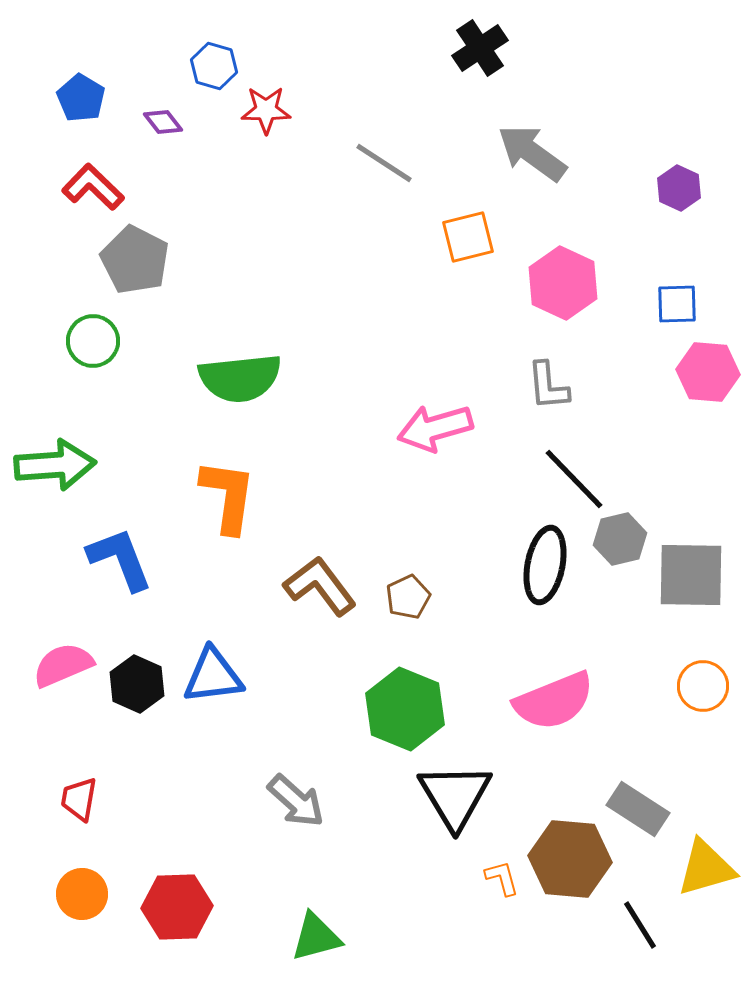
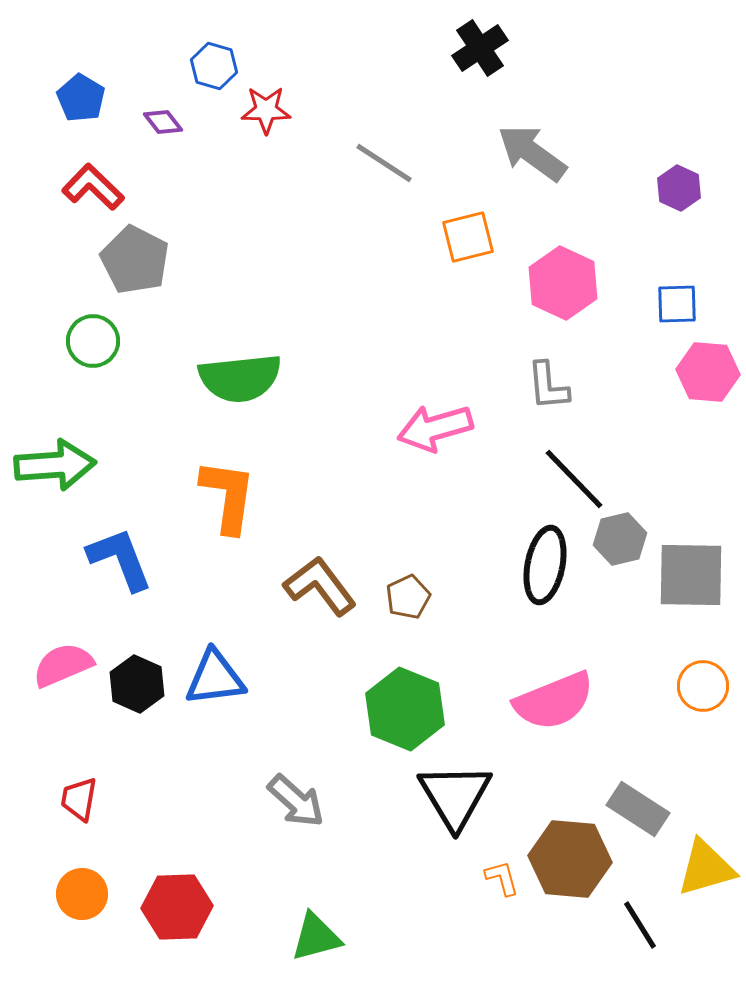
blue triangle at (213, 676): moved 2 px right, 2 px down
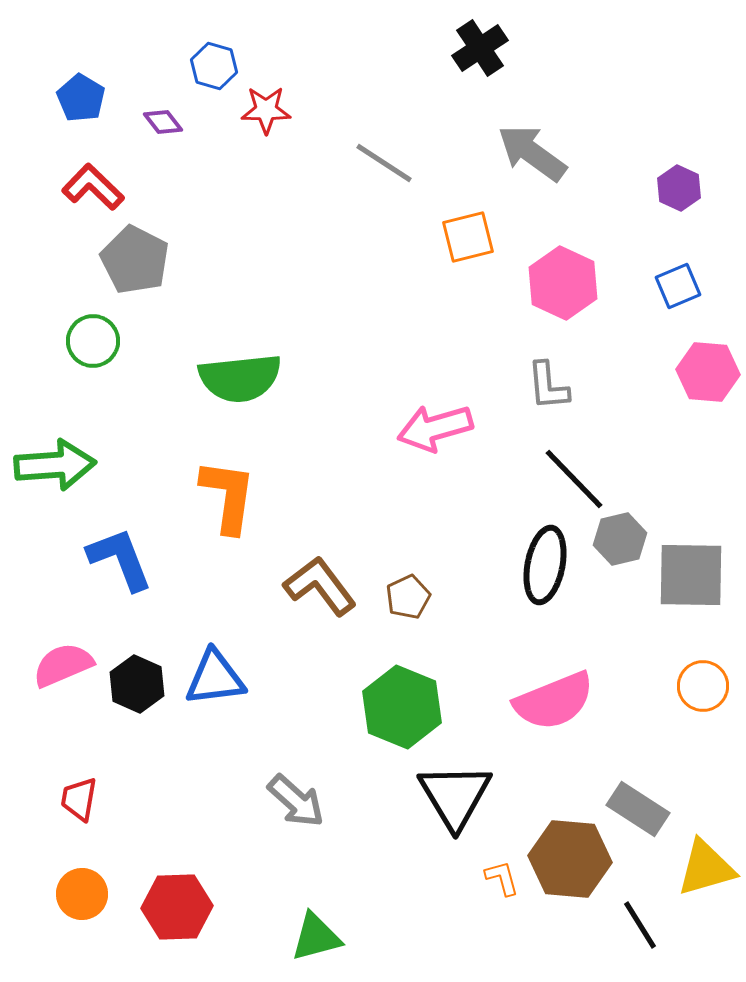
blue square at (677, 304): moved 1 px right, 18 px up; rotated 21 degrees counterclockwise
green hexagon at (405, 709): moved 3 px left, 2 px up
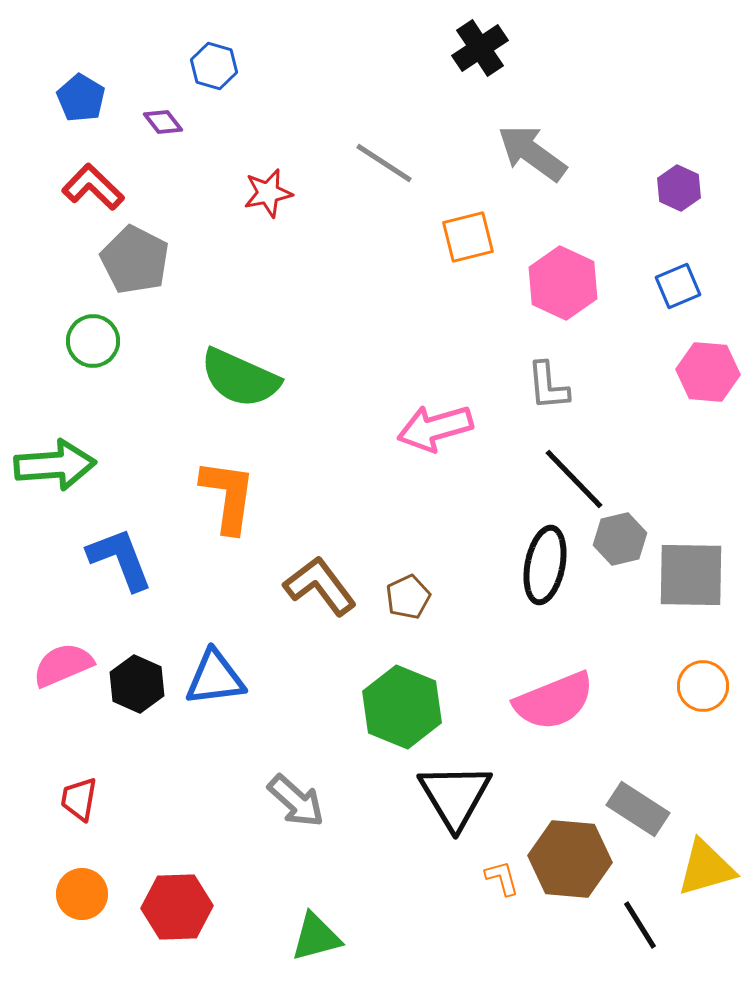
red star at (266, 110): moved 2 px right, 83 px down; rotated 12 degrees counterclockwise
green semicircle at (240, 378): rotated 30 degrees clockwise
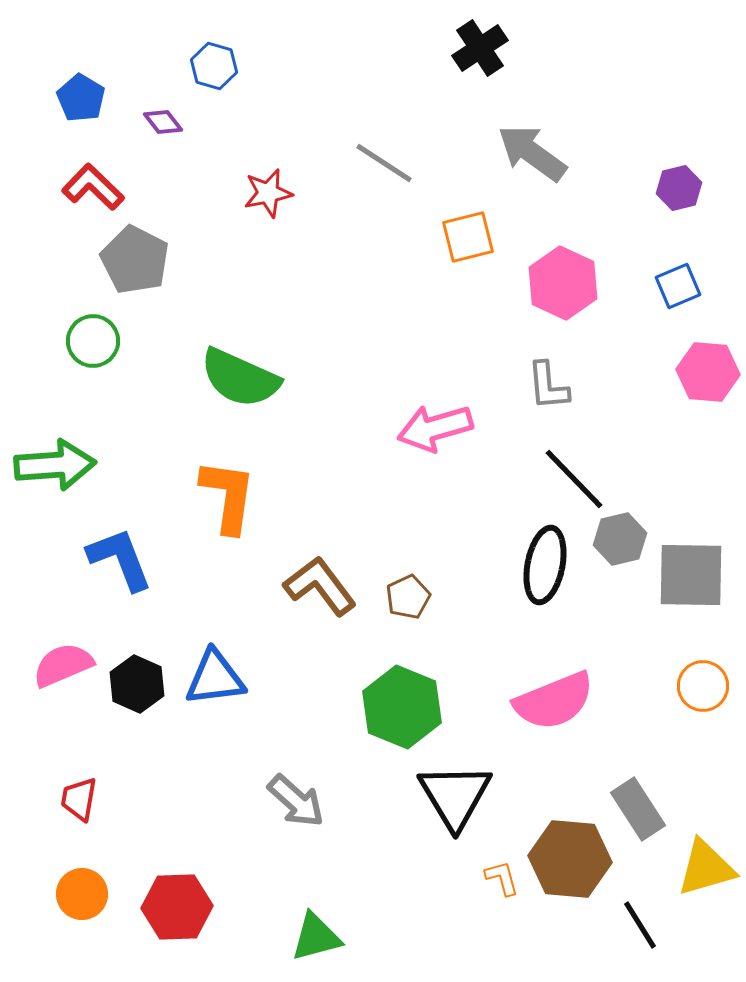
purple hexagon at (679, 188): rotated 21 degrees clockwise
gray rectangle at (638, 809): rotated 24 degrees clockwise
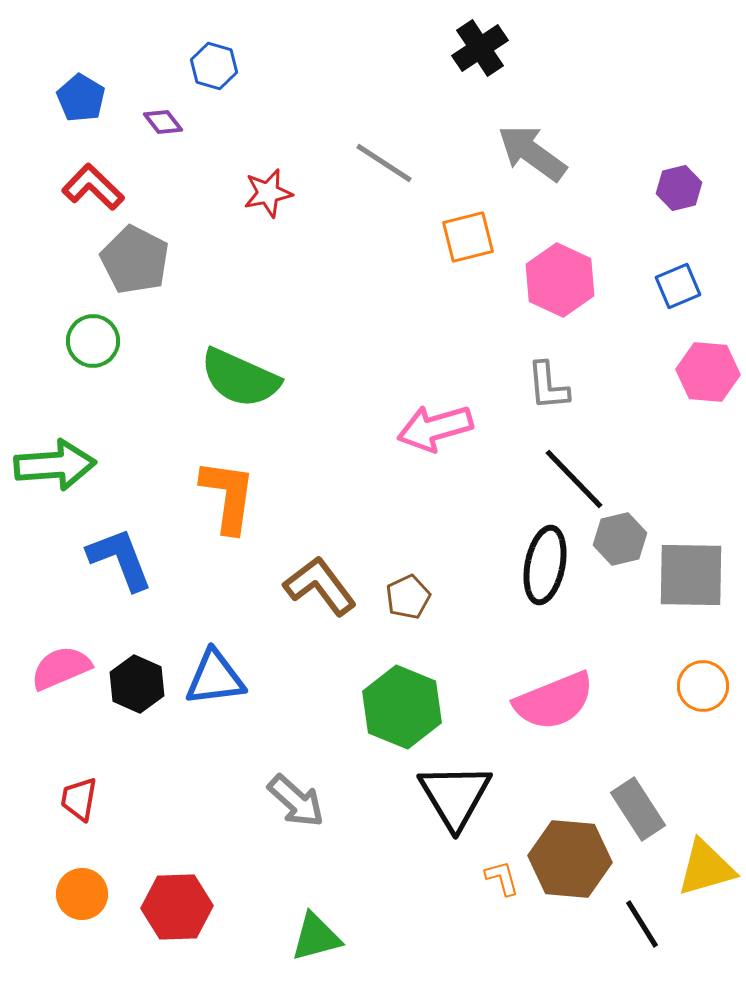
pink hexagon at (563, 283): moved 3 px left, 3 px up
pink semicircle at (63, 665): moved 2 px left, 3 px down
black line at (640, 925): moved 2 px right, 1 px up
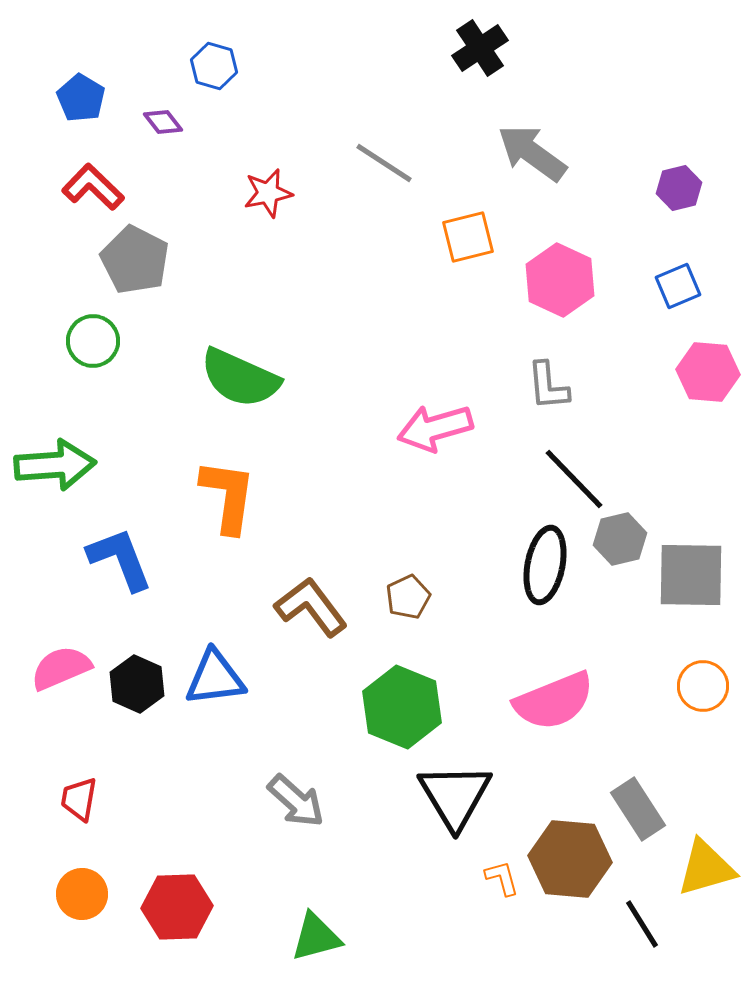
brown L-shape at (320, 586): moved 9 px left, 21 px down
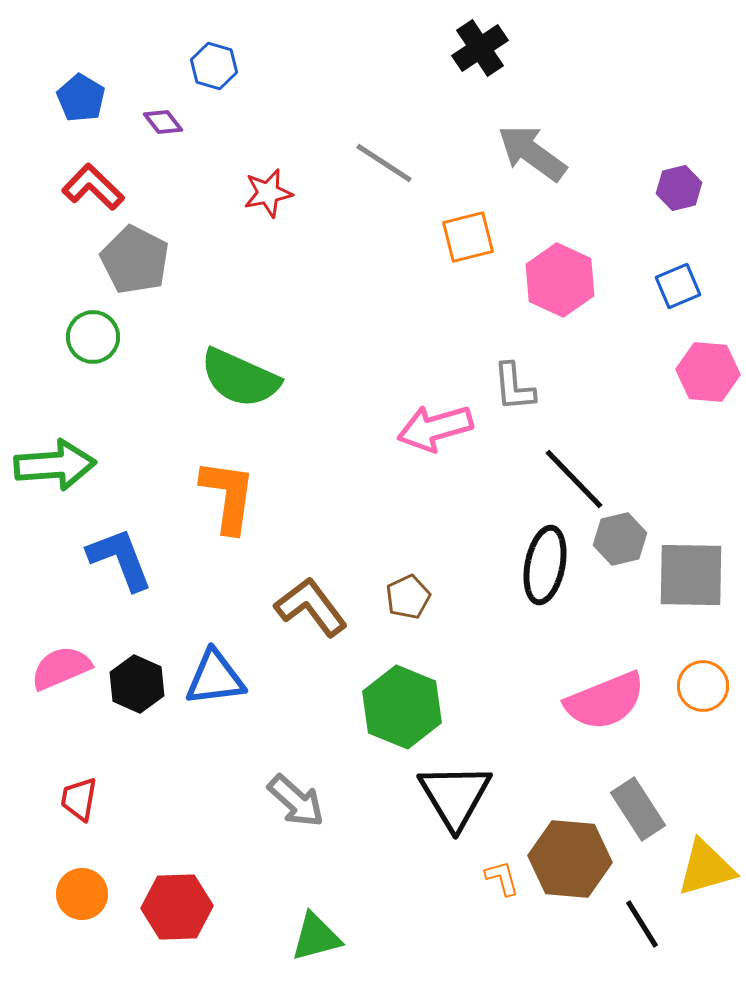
green circle at (93, 341): moved 4 px up
gray L-shape at (548, 386): moved 34 px left, 1 px down
pink semicircle at (554, 701): moved 51 px right
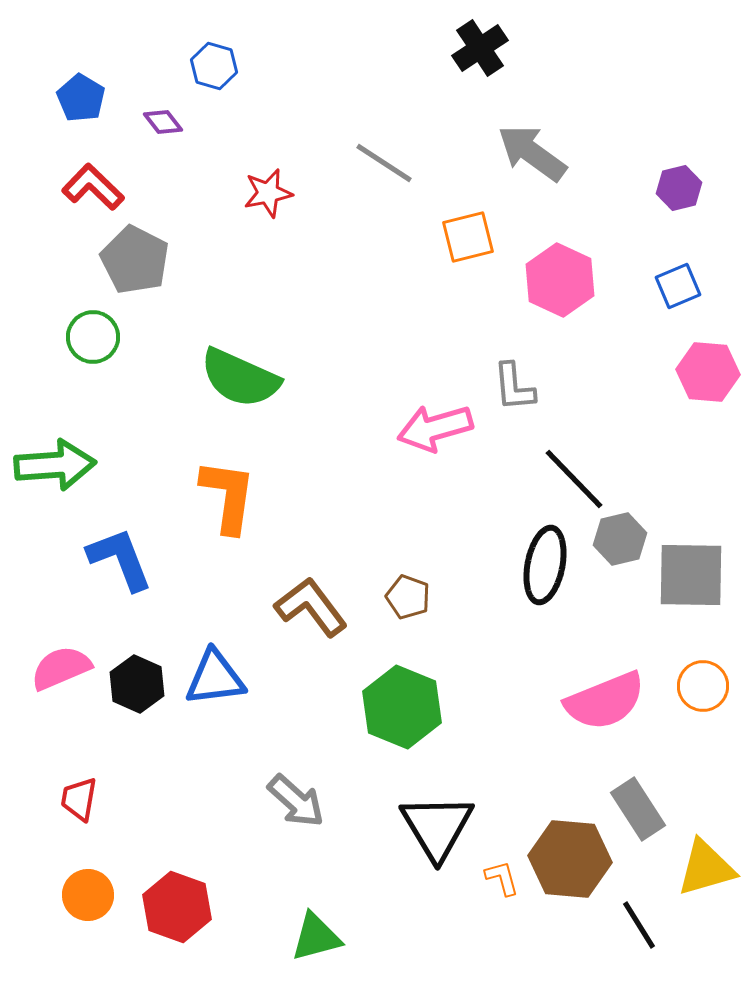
brown pentagon at (408, 597): rotated 27 degrees counterclockwise
black triangle at (455, 796): moved 18 px left, 31 px down
orange circle at (82, 894): moved 6 px right, 1 px down
red hexagon at (177, 907): rotated 22 degrees clockwise
black line at (642, 924): moved 3 px left, 1 px down
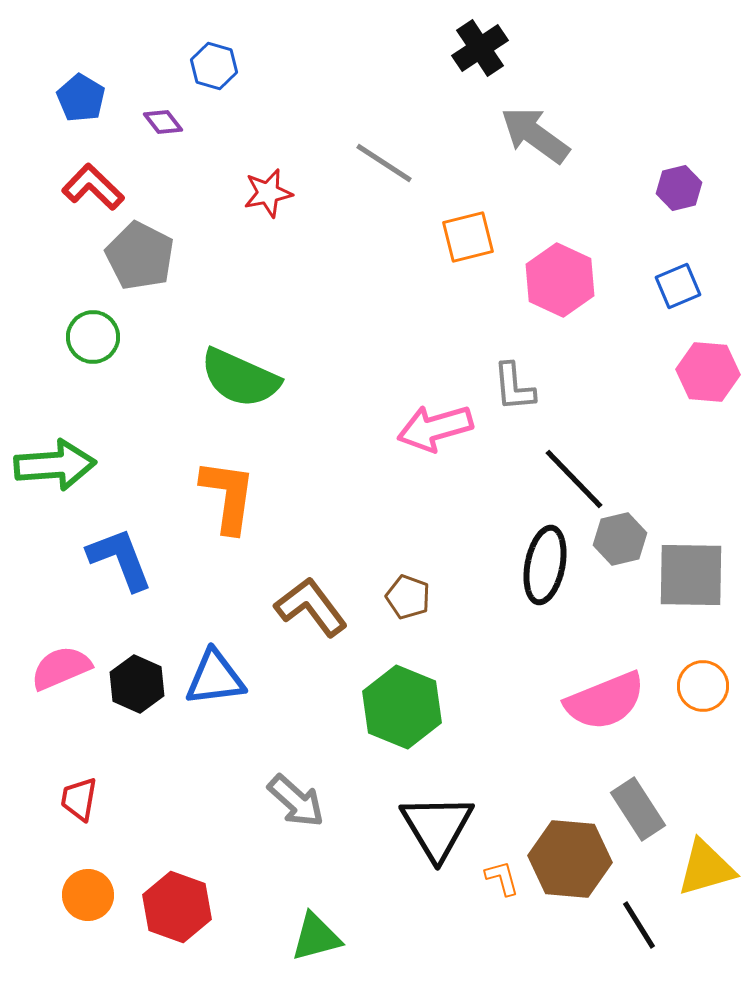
gray arrow at (532, 153): moved 3 px right, 18 px up
gray pentagon at (135, 260): moved 5 px right, 4 px up
